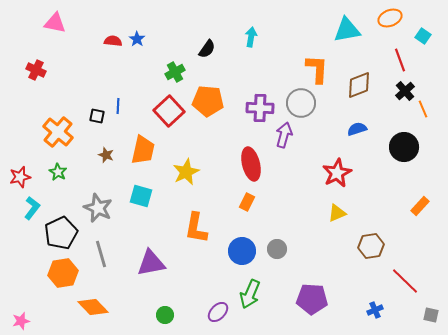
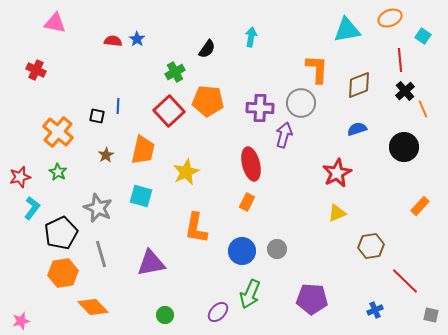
red line at (400, 60): rotated 15 degrees clockwise
brown star at (106, 155): rotated 21 degrees clockwise
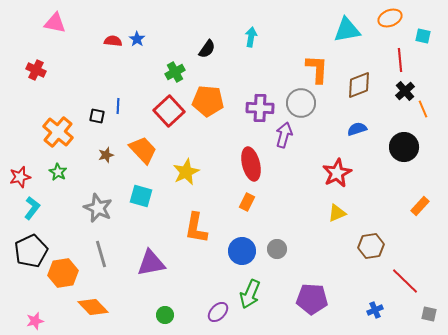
cyan square at (423, 36): rotated 21 degrees counterclockwise
orange trapezoid at (143, 150): rotated 56 degrees counterclockwise
brown star at (106, 155): rotated 14 degrees clockwise
black pentagon at (61, 233): moved 30 px left, 18 px down
gray square at (431, 315): moved 2 px left, 1 px up
pink star at (21, 321): moved 14 px right
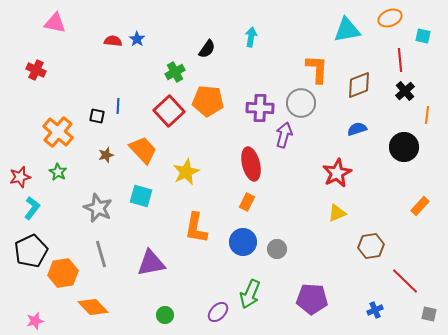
orange line at (423, 109): moved 4 px right, 6 px down; rotated 30 degrees clockwise
blue circle at (242, 251): moved 1 px right, 9 px up
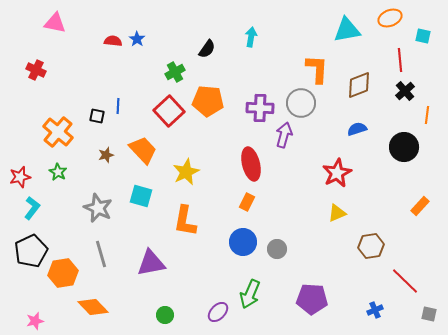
orange L-shape at (196, 228): moved 11 px left, 7 px up
